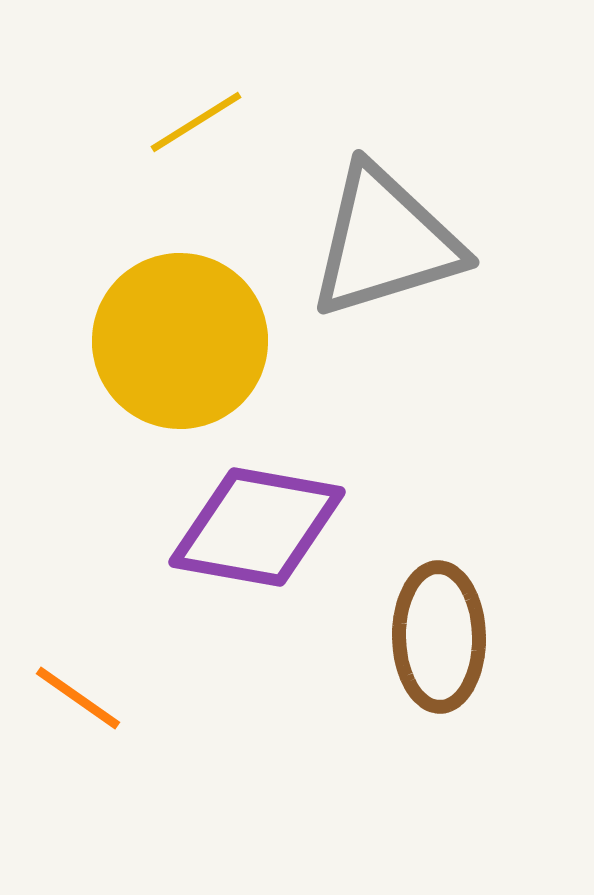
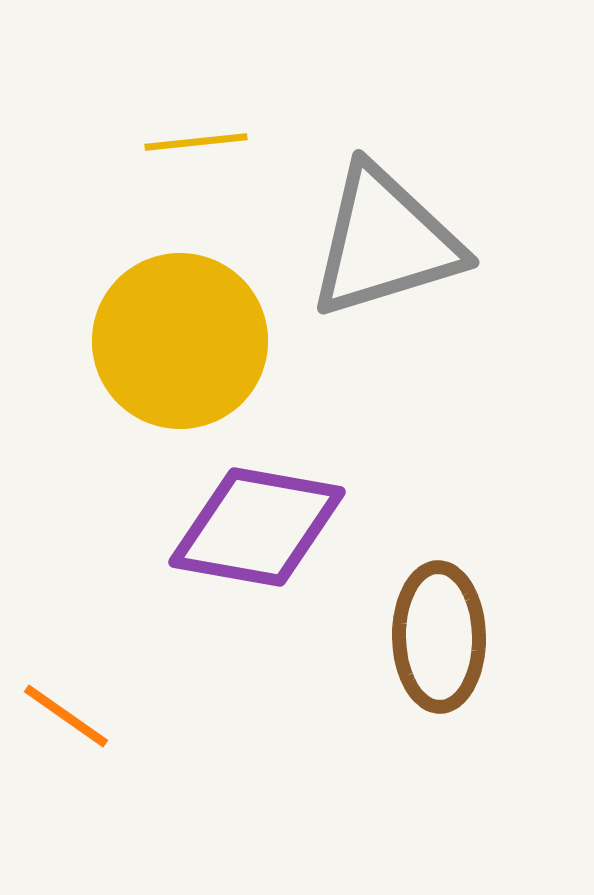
yellow line: moved 20 px down; rotated 26 degrees clockwise
orange line: moved 12 px left, 18 px down
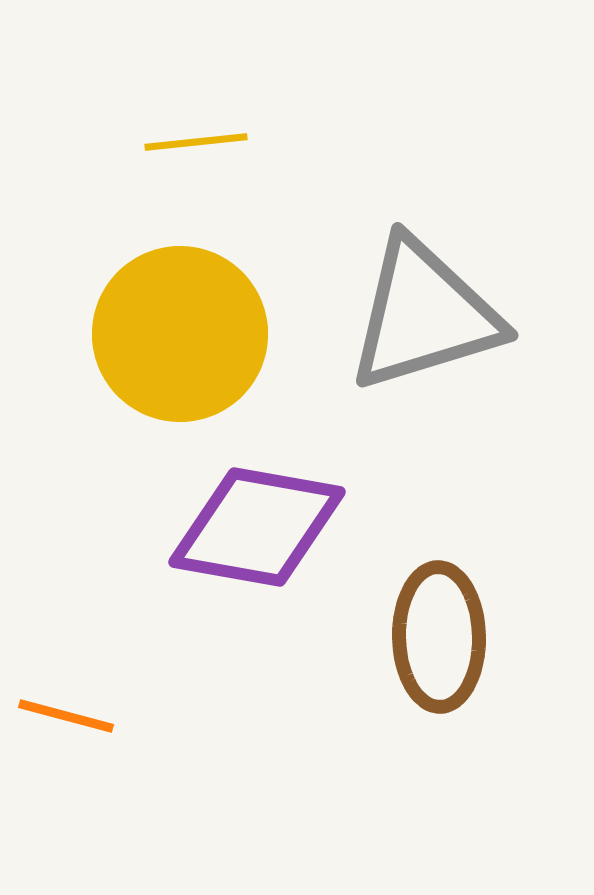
gray triangle: moved 39 px right, 73 px down
yellow circle: moved 7 px up
orange line: rotated 20 degrees counterclockwise
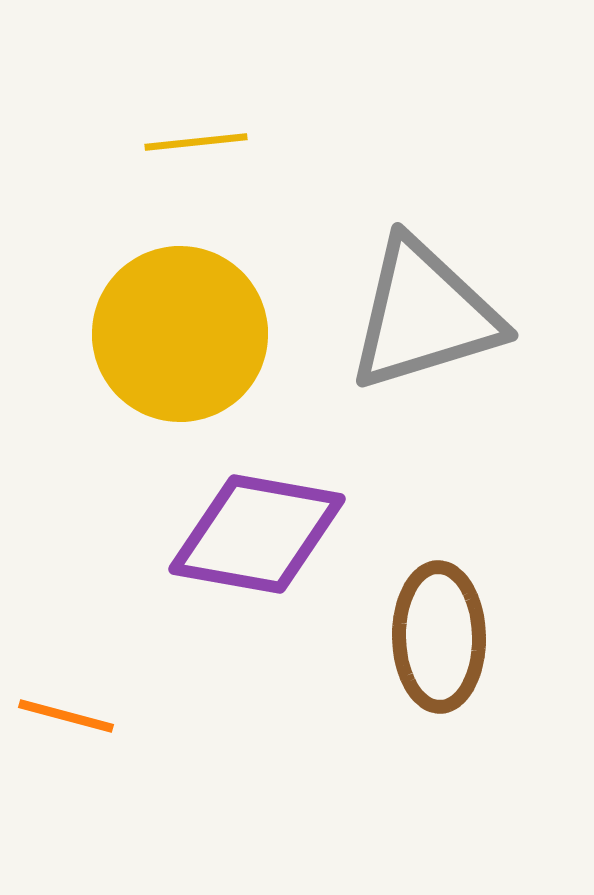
purple diamond: moved 7 px down
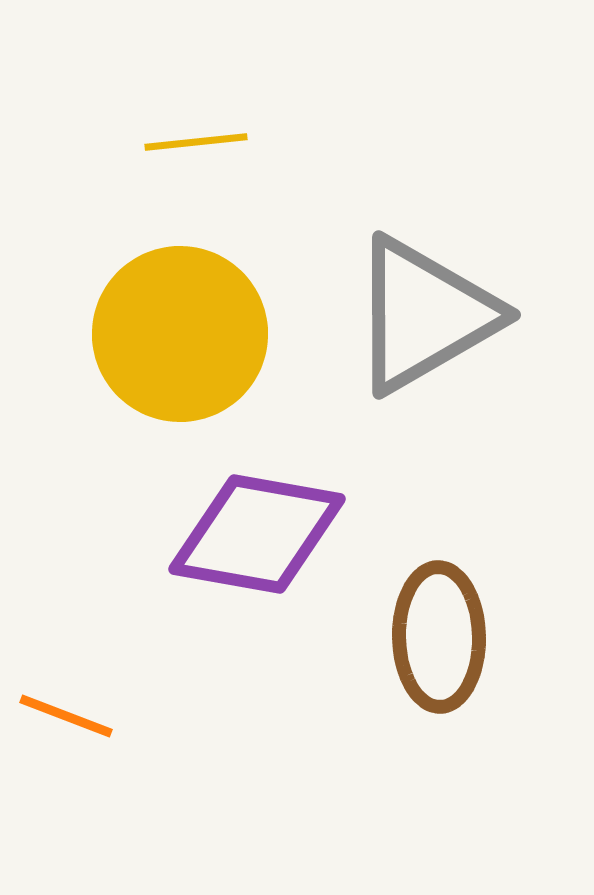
gray triangle: rotated 13 degrees counterclockwise
orange line: rotated 6 degrees clockwise
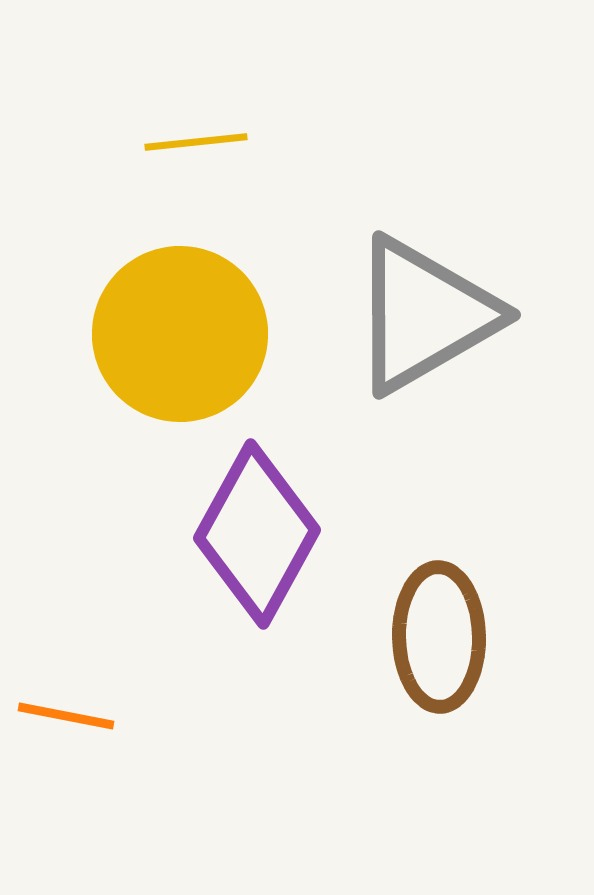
purple diamond: rotated 71 degrees counterclockwise
orange line: rotated 10 degrees counterclockwise
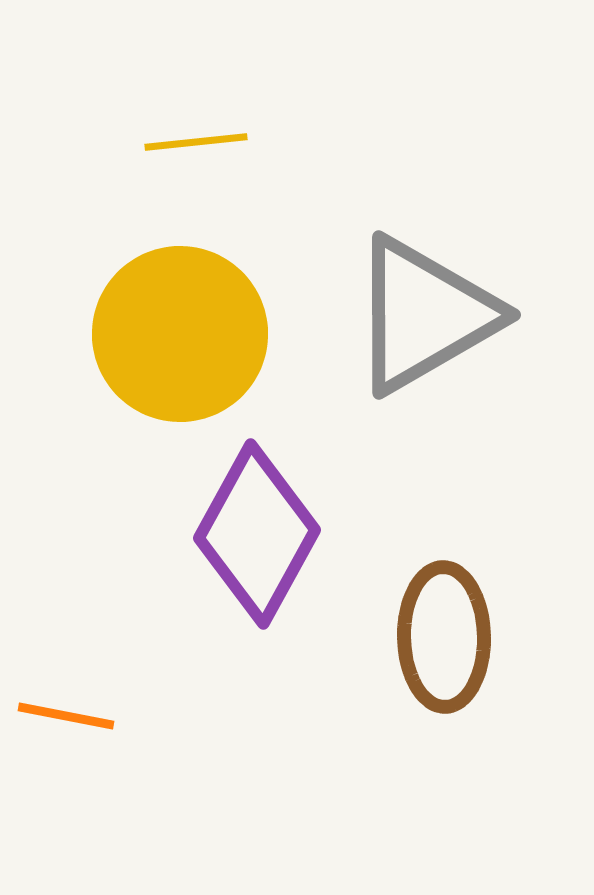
brown ellipse: moved 5 px right
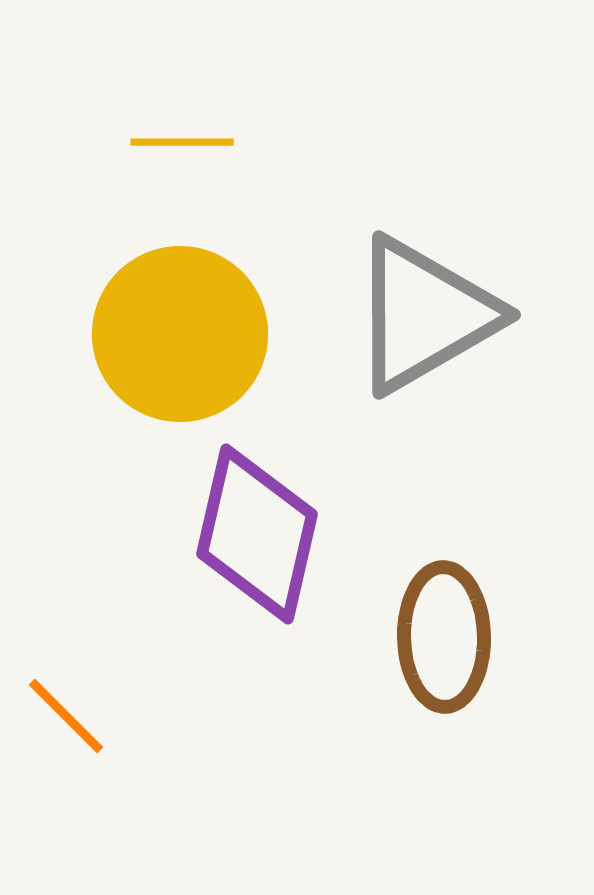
yellow line: moved 14 px left; rotated 6 degrees clockwise
purple diamond: rotated 16 degrees counterclockwise
orange line: rotated 34 degrees clockwise
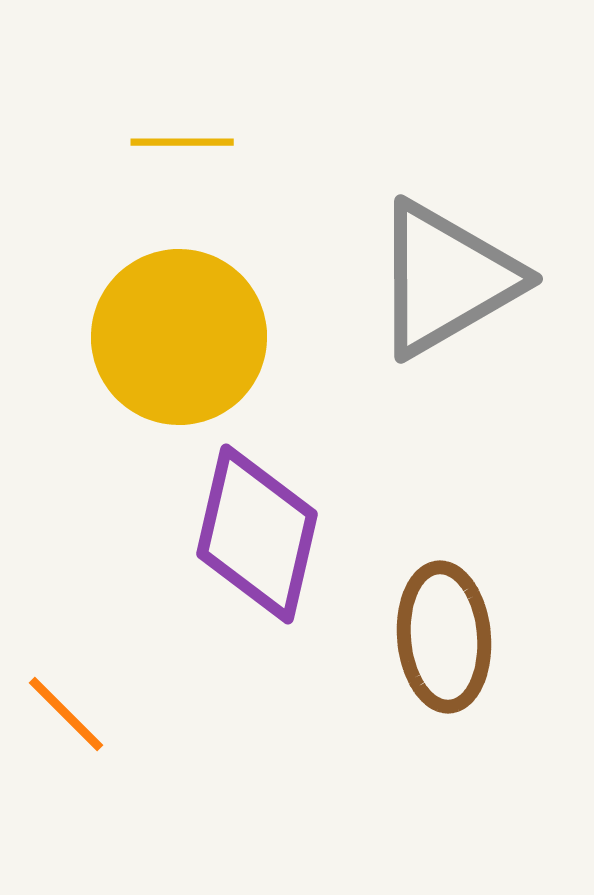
gray triangle: moved 22 px right, 36 px up
yellow circle: moved 1 px left, 3 px down
brown ellipse: rotated 4 degrees counterclockwise
orange line: moved 2 px up
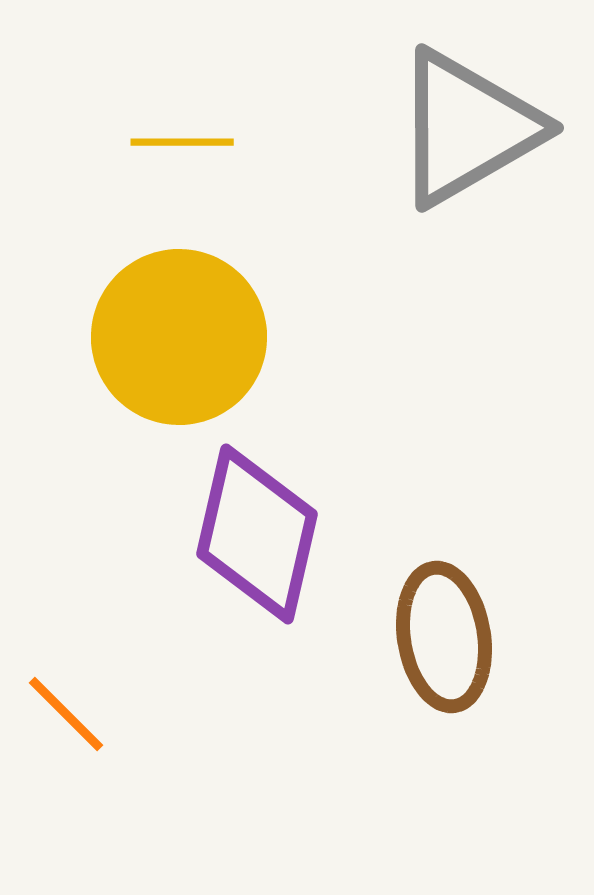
gray triangle: moved 21 px right, 151 px up
brown ellipse: rotated 4 degrees counterclockwise
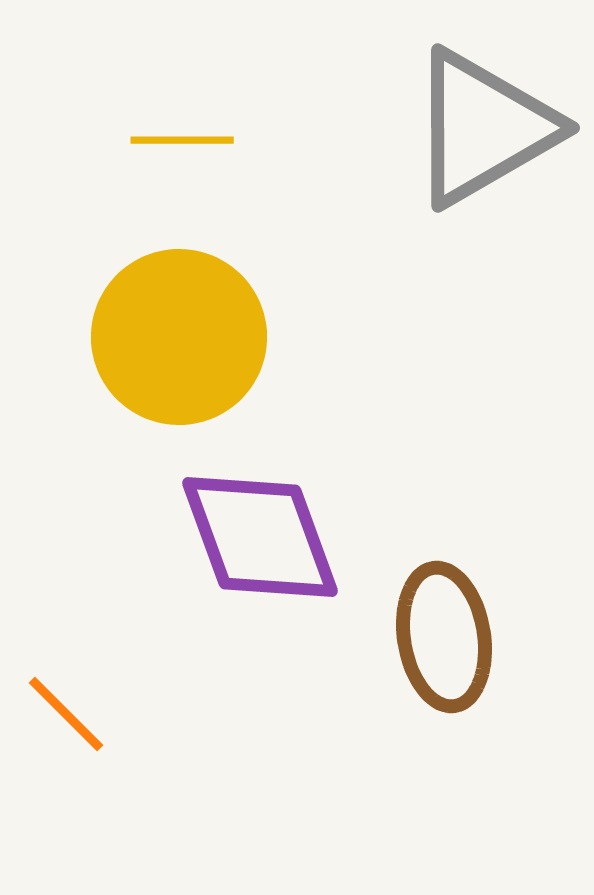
gray triangle: moved 16 px right
yellow line: moved 2 px up
purple diamond: moved 3 px right, 3 px down; rotated 33 degrees counterclockwise
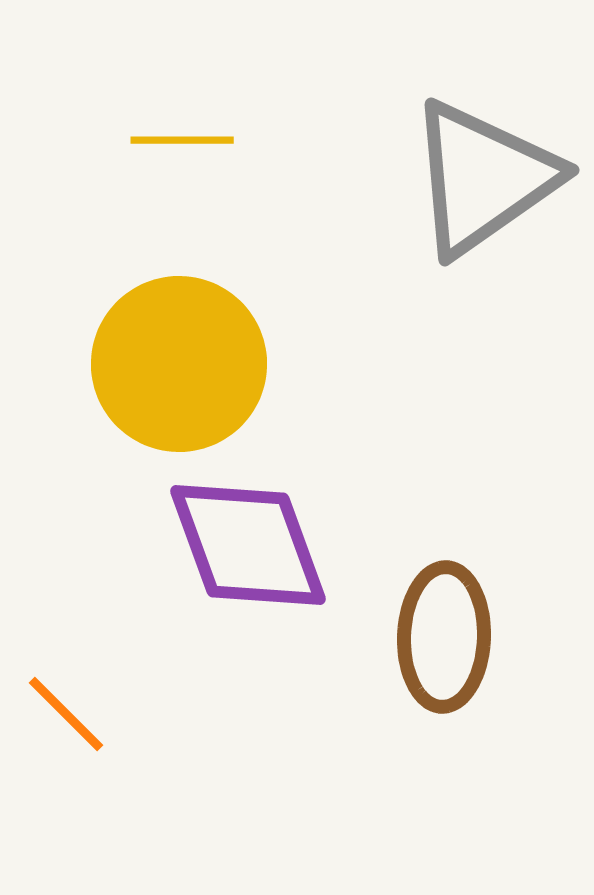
gray triangle: moved 50 px down; rotated 5 degrees counterclockwise
yellow circle: moved 27 px down
purple diamond: moved 12 px left, 8 px down
brown ellipse: rotated 11 degrees clockwise
